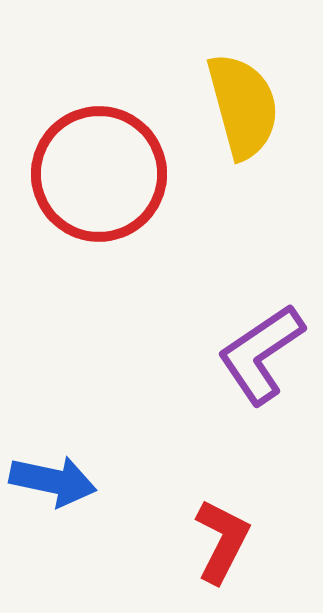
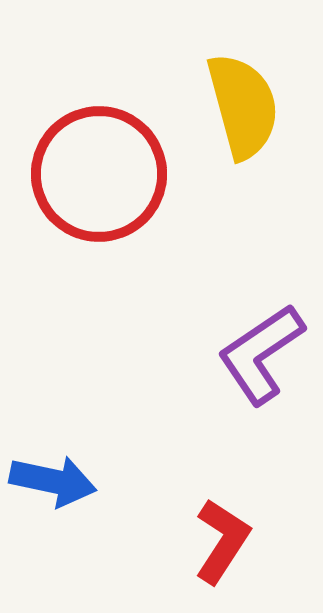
red L-shape: rotated 6 degrees clockwise
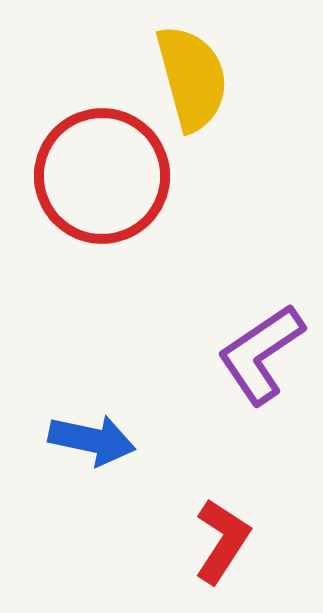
yellow semicircle: moved 51 px left, 28 px up
red circle: moved 3 px right, 2 px down
blue arrow: moved 39 px right, 41 px up
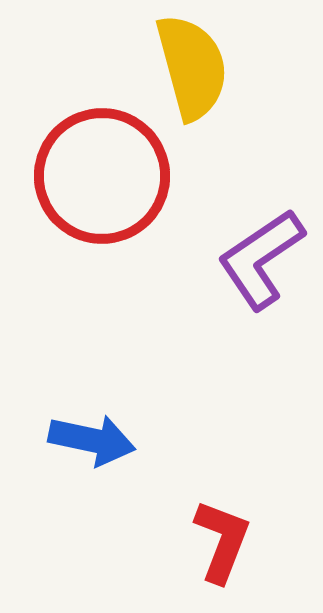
yellow semicircle: moved 11 px up
purple L-shape: moved 95 px up
red L-shape: rotated 12 degrees counterclockwise
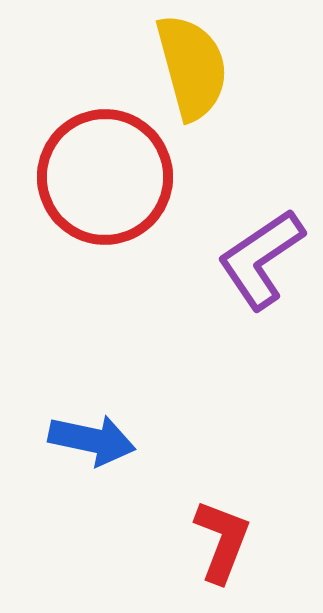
red circle: moved 3 px right, 1 px down
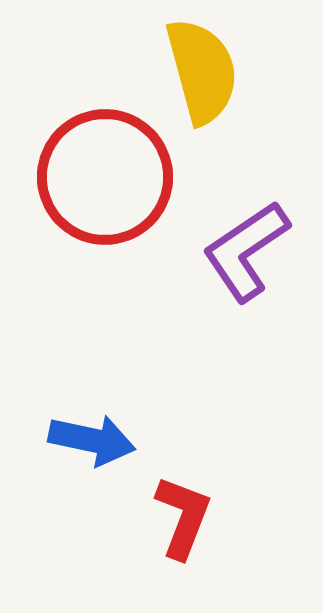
yellow semicircle: moved 10 px right, 4 px down
purple L-shape: moved 15 px left, 8 px up
red L-shape: moved 39 px left, 24 px up
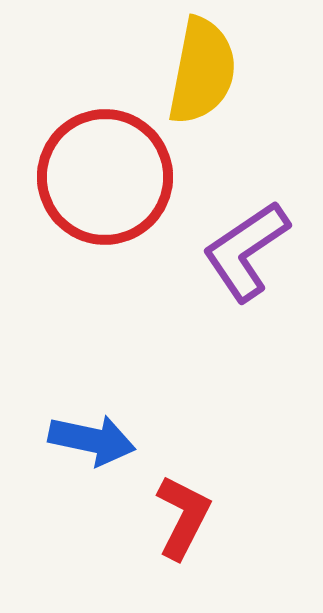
yellow semicircle: rotated 26 degrees clockwise
red L-shape: rotated 6 degrees clockwise
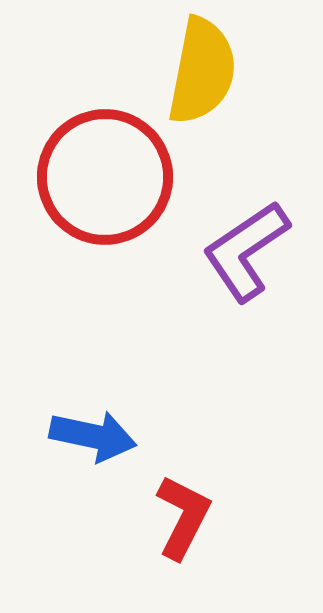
blue arrow: moved 1 px right, 4 px up
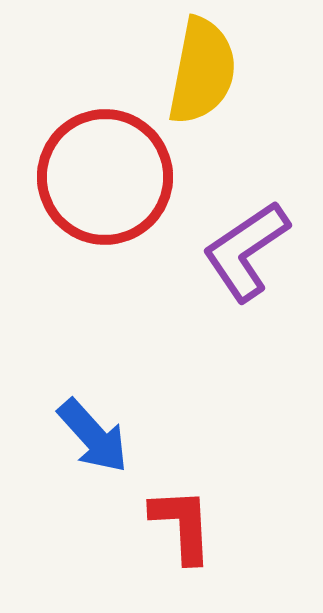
blue arrow: rotated 36 degrees clockwise
red L-shape: moved 1 px left, 8 px down; rotated 30 degrees counterclockwise
